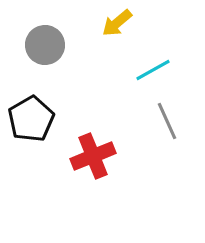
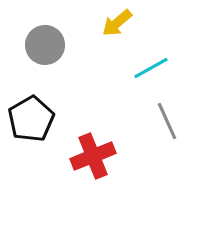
cyan line: moved 2 px left, 2 px up
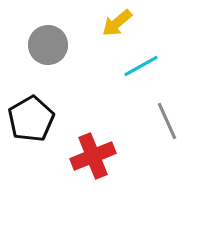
gray circle: moved 3 px right
cyan line: moved 10 px left, 2 px up
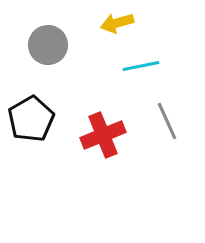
yellow arrow: rotated 24 degrees clockwise
cyan line: rotated 18 degrees clockwise
red cross: moved 10 px right, 21 px up
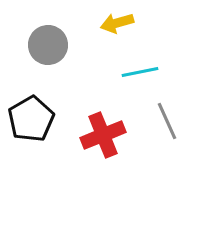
cyan line: moved 1 px left, 6 px down
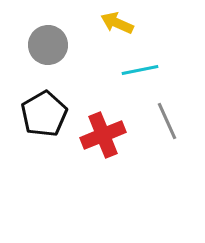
yellow arrow: rotated 40 degrees clockwise
cyan line: moved 2 px up
black pentagon: moved 13 px right, 5 px up
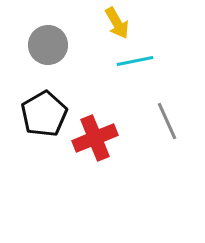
yellow arrow: rotated 144 degrees counterclockwise
cyan line: moved 5 px left, 9 px up
red cross: moved 8 px left, 3 px down
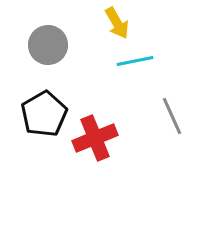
gray line: moved 5 px right, 5 px up
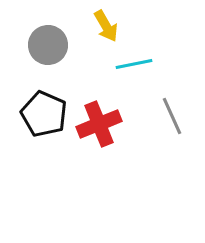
yellow arrow: moved 11 px left, 3 px down
cyan line: moved 1 px left, 3 px down
black pentagon: rotated 18 degrees counterclockwise
red cross: moved 4 px right, 14 px up
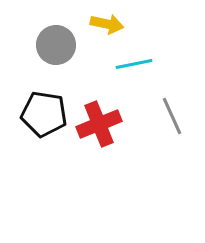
yellow arrow: moved 1 px right, 2 px up; rotated 48 degrees counterclockwise
gray circle: moved 8 px right
black pentagon: rotated 15 degrees counterclockwise
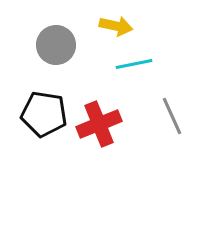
yellow arrow: moved 9 px right, 2 px down
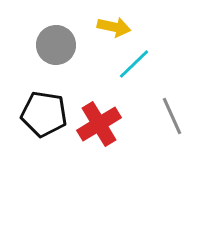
yellow arrow: moved 2 px left, 1 px down
cyan line: rotated 33 degrees counterclockwise
red cross: rotated 9 degrees counterclockwise
